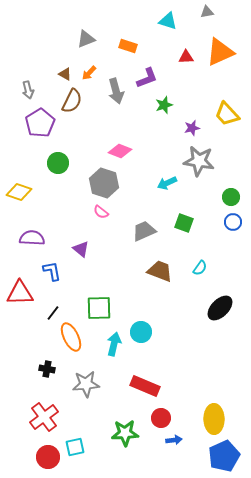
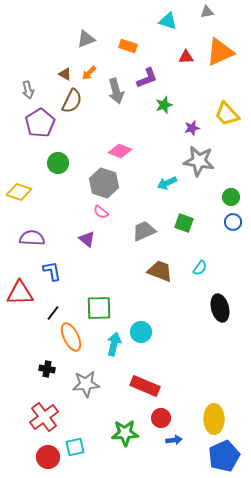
purple triangle at (81, 249): moved 6 px right, 10 px up
black ellipse at (220, 308): rotated 60 degrees counterclockwise
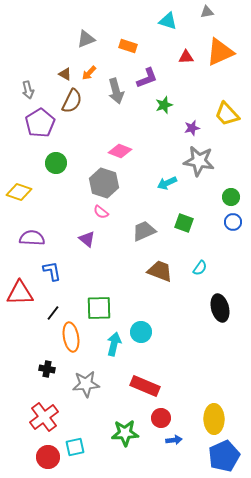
green circle at (58, 163): moved 2 px left
orange ellipse at (71, 337): rotated 16 degrees clockwise
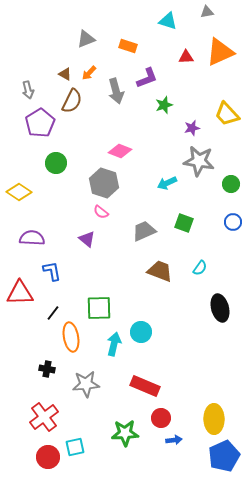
yellow diamond at (19, 192): rotated 15 degrees clockwise
green circle at (231, 197): moved 13 px up
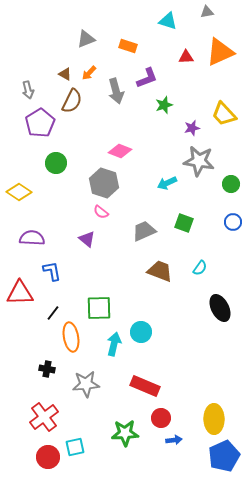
yellow trapezoid at (227, 114): moved 3 px left
black ellipse at (220, 308): rotated 12 degrees counterclockwise
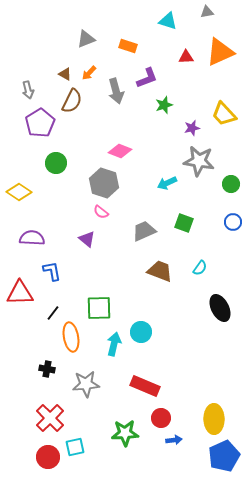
red cross at (44, 417): moved 6 px right, 1 px down; rotated 8 degrees counterclockwise
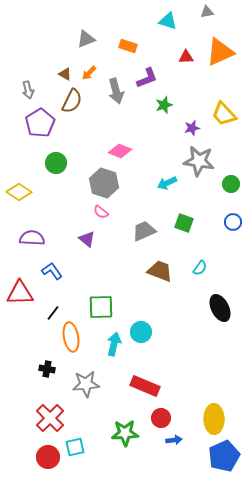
blue L-shape at (52, 271): rotated 25 degrees counterclockwise
green square at (99, 308): moved 2 px right, 1 px up
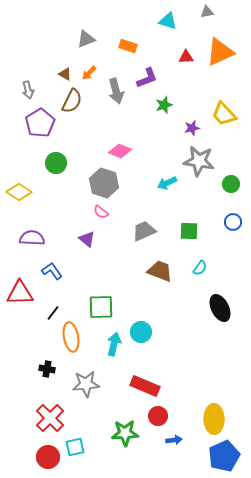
green square at (184, 223): moved 5 px right, 8 px down; rotated 18 degrees counterclockwise
red circle at (161, 418): moved 3 px left, 2 px up
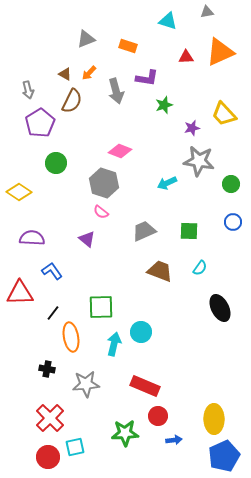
purple L-shape at (147, 78): rotated 30 degrees clockwise
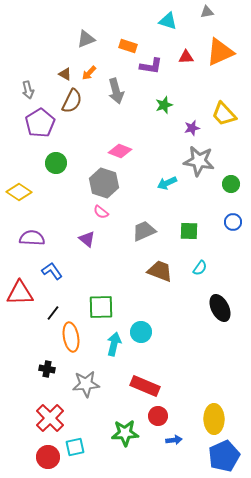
purple L-shape at (147, 78): moved 4 px right, 12 px up
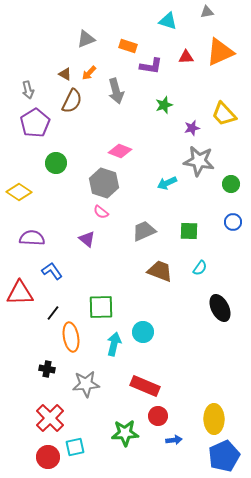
purple pentagon at (40, 123): moved 5 px left
cyan circle at (141, 332): moved 2 px right
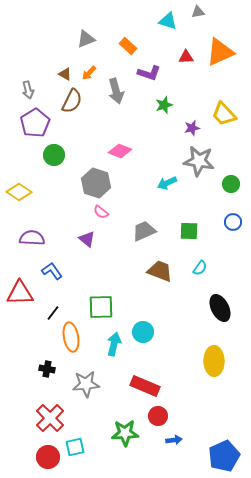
gray triangle at (207, 12): moved 9 px left
orange rectangle at (128, 46): rotated 24 degrees clockwise
purple L-shape at (151, 66): moved 2 px left, 7 px down; rotated 10 degrees clockwise
green circle at (56, 163): moved 2 px left, 8 px up
gray hexagon at (104, 183): moved 8 px left
yellow ellipse at (214, 419): moved 58 px up
